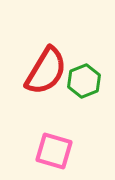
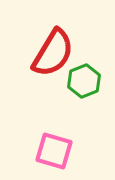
red semicircle: moved 7 px right, 18 px up
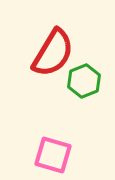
pink square: moved 1 px left, 4 px down
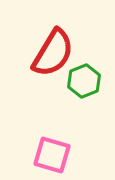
pink square: moved 1 px left
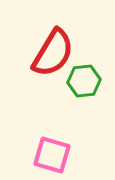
green hexagon: rotated 16 degrees clockwise
